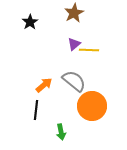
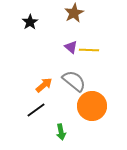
purple triangle: moved 3 px left, 3 px down; rotated 40 degrees counterclockwise
black line: rotated 48 degrees clockwise
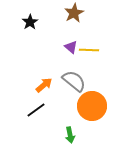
green arrow: moved 9 px right, 3 px down
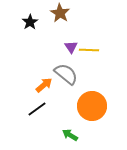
brown star: moved 14 px left; rotated 12 degrees counterclockwise
purple triangle: rotated 16 degrees clockwise
gray semicircle: moved 8 px left, 7 px up
black line: moved 1 px right, 1 px up
green arrow: rotated 133 degrees clockwise
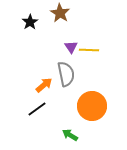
gray semicircle: rotated 40 degrees clockwise
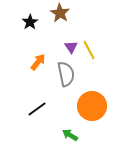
yellow line: rotated 60 degrees clockwise
orange arrow: moved 6 px left, 23 px up; rotated 12 degrees counterclockwise
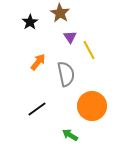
purple triangle: moved 1 px left, 10 px up
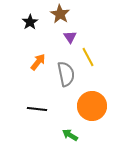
brown star: moved 1 px down
yellow line: moved 1 px left, 7 px down
black line: rotated 42 degrees clockwise
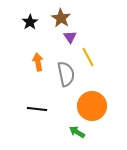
brown star: moved 1 px right, 4 px down
orange arrow: rotated 48 degrees counterclockwise
green arrow: moved 7 px right, 3 px up
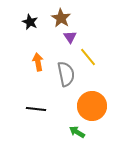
black star: rotated 14 degrees counterclockwise
yellow line: rotated 12 degrees counterclockwise
black line: moved 1 px left
